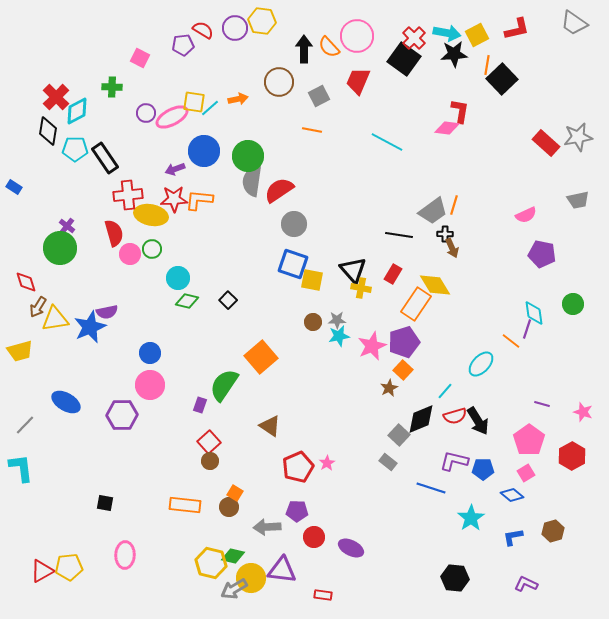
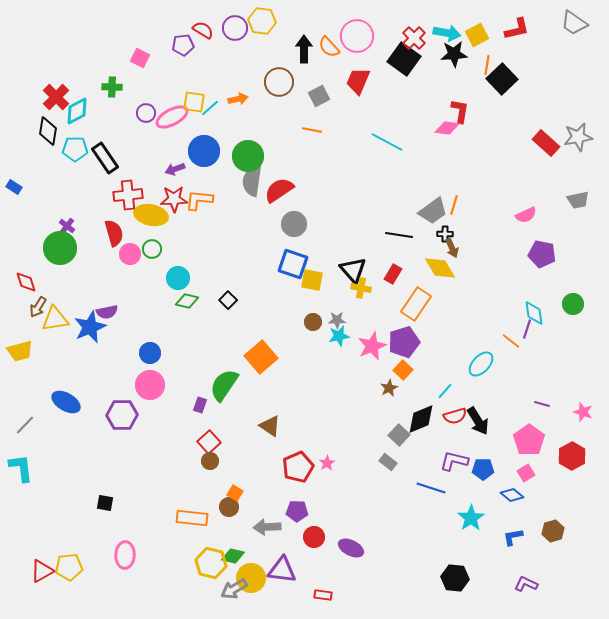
yellow diamond at (435, 285): moved 5 px right, 17 px up
orange rectangle at (185, 505): moved 7 px right, 13 px down
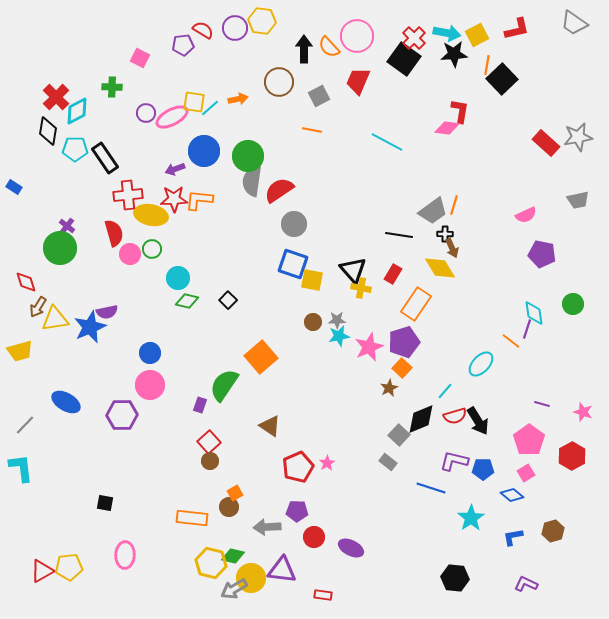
pink star at (372, 346): moved 3 px left, 1 px down
orange square at (403, 370): moved 1 px left, 2 px up
orange square at (235, 493): rotated 28 degrees clockwise
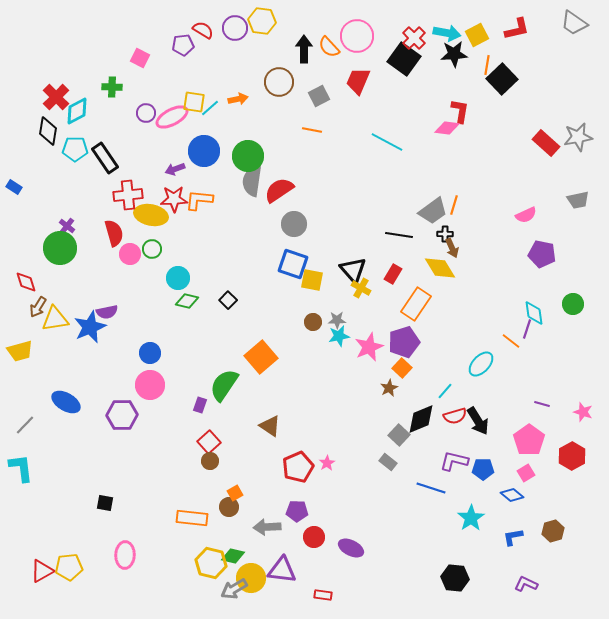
yellow cross at (361, 288): rotated 18 degrees clockwise
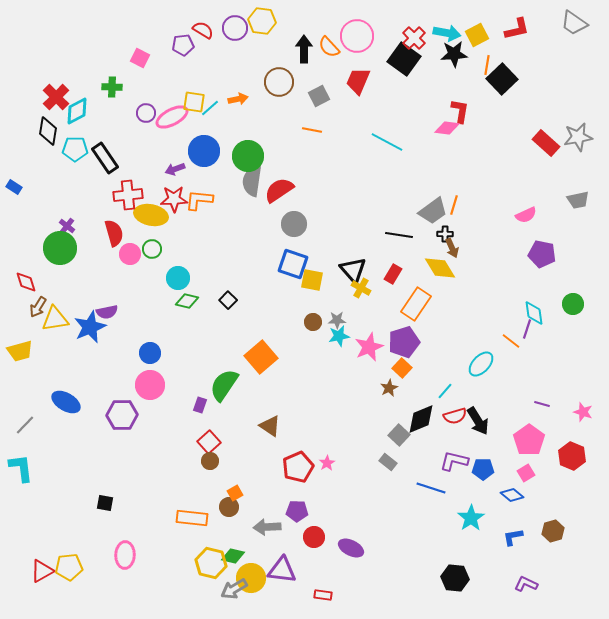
red hexagon at (572, 456): rotated 8 degrees counterclockwise
